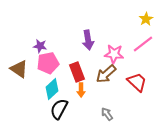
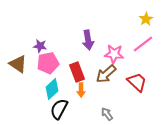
brown triangle: moved 1 px left, 5 px up
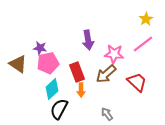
purple star: moved 2 px down
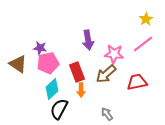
red trapezoid: rotated 55 degrees counterclockwise
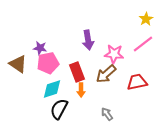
cyan diamond: rotated 25 degrees clockwise
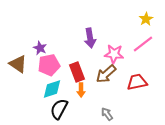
purple arrow: moved 2 px right, 2 px up
purple star: rotated 16 degrees clockwise
pink pentagon: moved 1 px right, 2 px down
